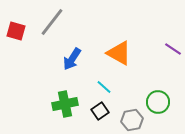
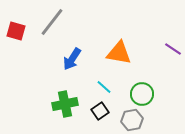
orange triangle: rotated 20 degrees counterclockwise
green circle: moved 16 px left, 8 px up
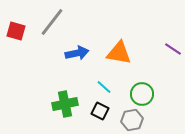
blue arrow: moved 5 px right, 6 px up; rotated 135 degrees counterclockwise
black square: rotated 30 degrees counterclockwise
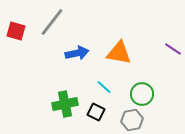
black square: moved 4 px left, 1 px down
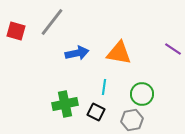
cyan line: rotated 56 degrees clockwise
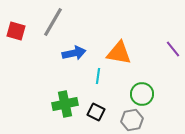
gray line: moved 1 px right; rotated 8 degrees counterclockwise
purple line: rotated 18 degrees clockwise
blue arrow: moved 3 px left
cyan line: moved 6 px left, 11 px up
